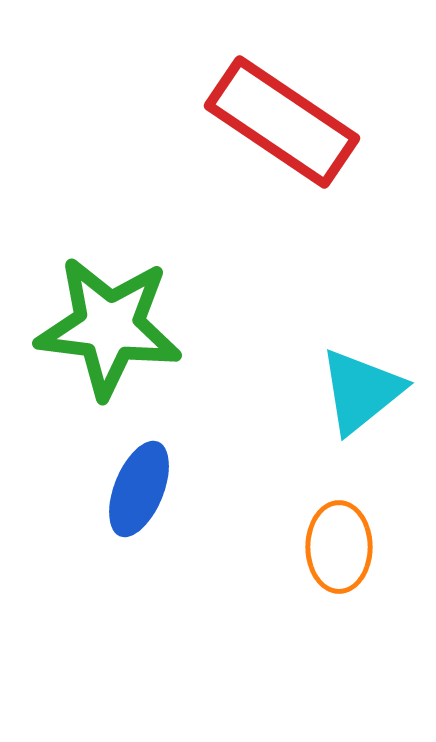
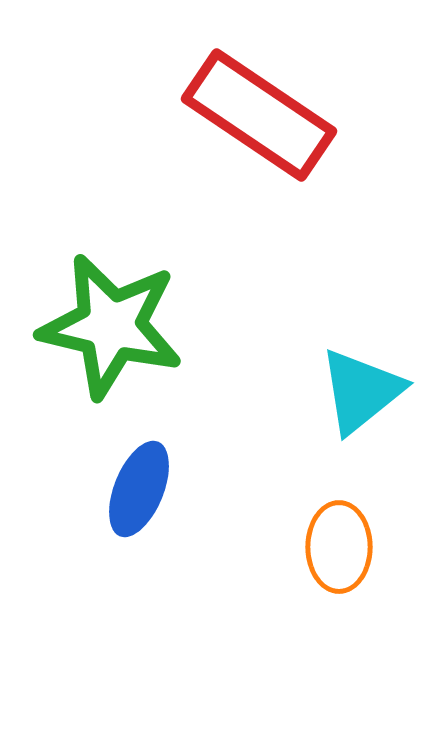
red rectangle: moved 23 px left, 7 px up
green star: moved 2 px right, 1 px up; rotated 6 degrees clockwise
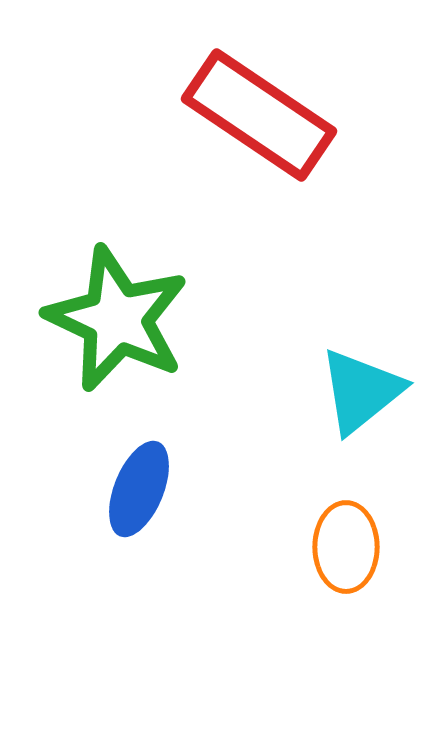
green star: moved 6 px right, 7 px up; rotated 12 degrees clockwise
orange ellipse: moved 7 px right
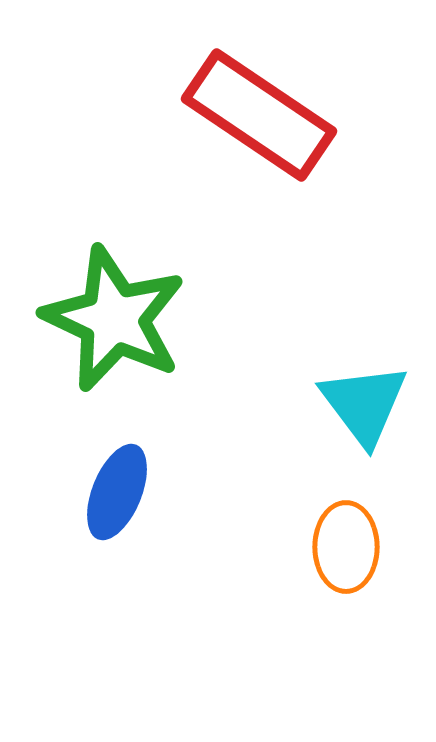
green star: moved 3 px left
cyan triangle: moved 3 px right, 13 px down; rotated 28 degrees counterclockwise
blue ellipse: moved 22 px left, 3 px down
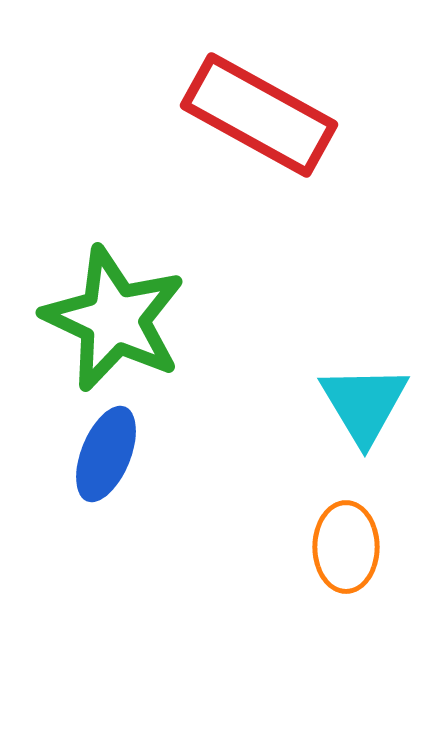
red rectangle: rotated 5 degrees counterclockwise
cyan triangle: rotated 6 degrees clockwise
blue ellipse: moved 11 px left, 38 px up
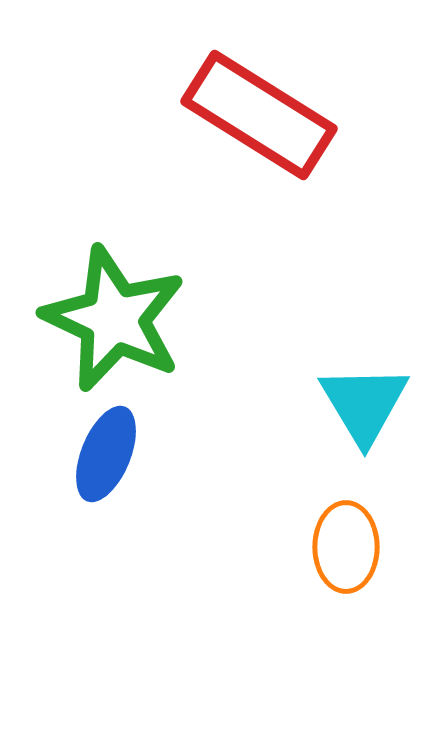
red rectangle: rotated 3 degrees clockwise
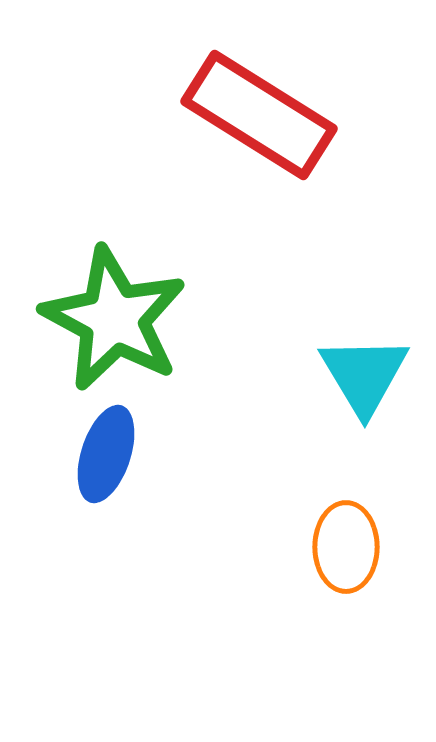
green star: rotated 3 degrees clockwise
cyan triangle: moved 29 px up
blue ellipse: rotated 4 degrees counterclockwise
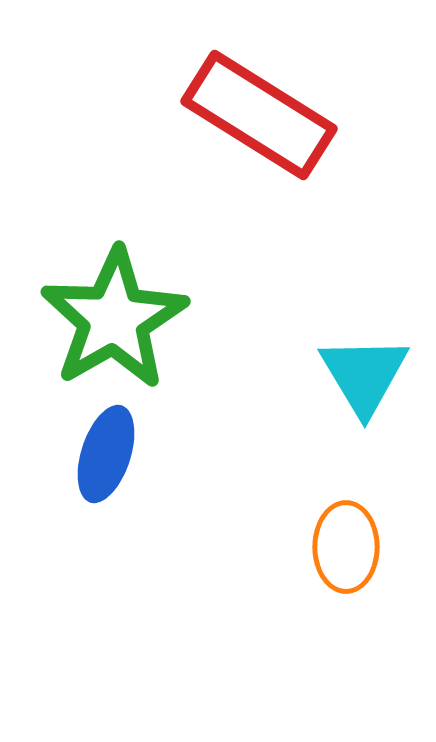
green star: rotated 14 degrees clockwise
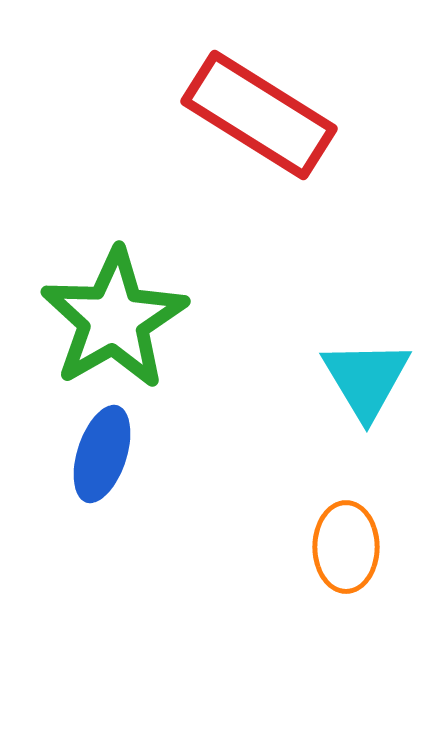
cyan triangle: moved 2 px right, 4 px down
blue ellipse: moved 4 px left
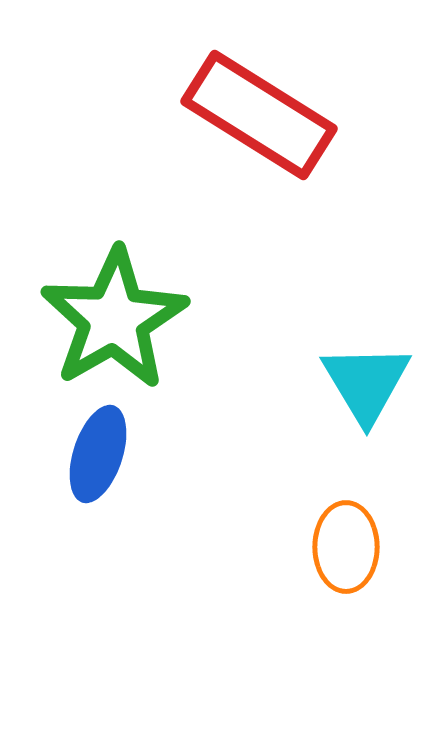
cyan triangle: moved 4 px down
blue ellipse: moved 4 px left
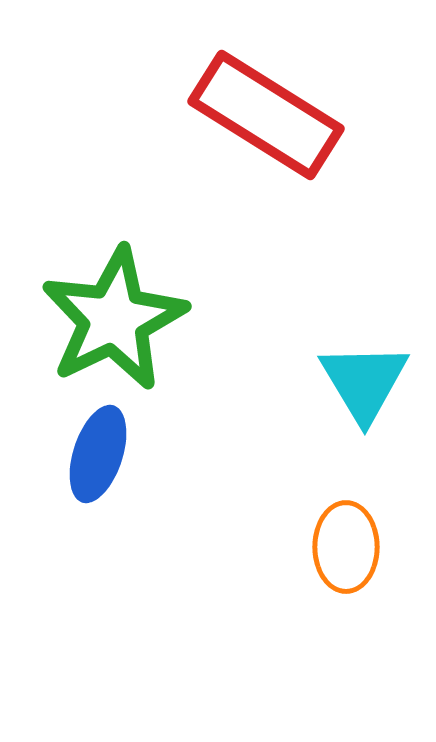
red rectangle: moved 7 px right
green star: rotated 4 degrees clockwise
cyan triangle: moved 2 px left, 1 px up
